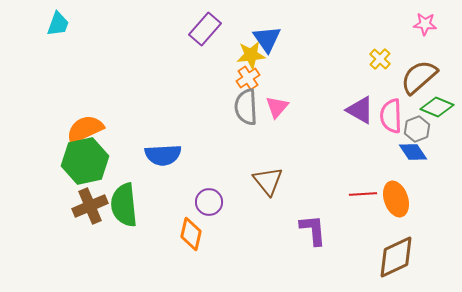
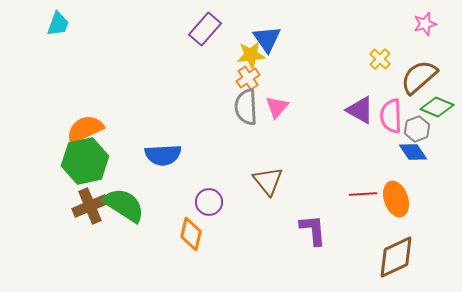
pink star: rotated 20 degrees counterclockwise
green semicircle: rotated 129 degrees clockwise
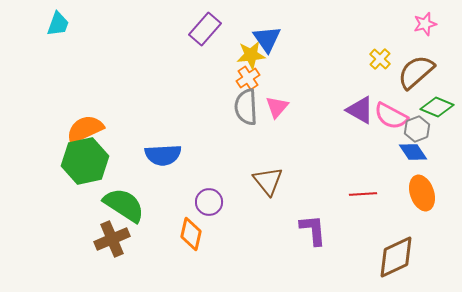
brown semicircle: moved 3 px left, 5 px up
pink semicircle: rotated 60 degrees counterclockwise
orange ellipse: moved 26 px right, 6 px up
brown cross: moved 22 px right, 33 px down
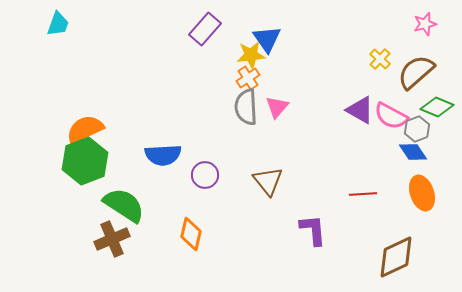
green hexagon: rotated 9 degrees counterclockwise
purple circle: moved 4 px left, 27 px up
